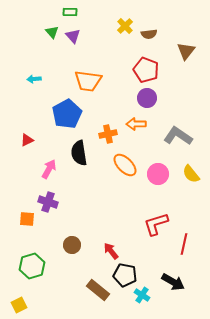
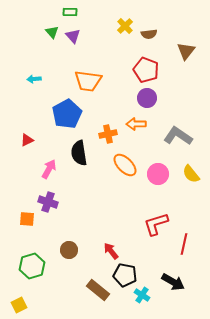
brown circle: moved 3 px left, 5 px down
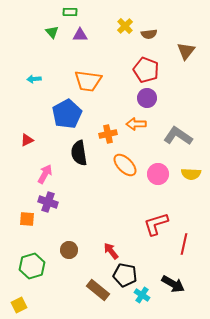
purple triangle: moved 7 px right, 1 px up; rotated 49 degrees counterclockwise
pink arrow: moved 4 px left, 5 px down
yellow semicircle: rotated 48 degrees counterclockwise
black arrow: moved 2 px down
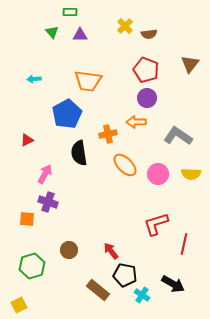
brown triangle: moved 4 px right, 13 px down
orange arrow: moved 2 px up
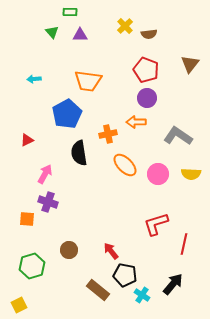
black arrow: rotated 80 degrees counterclockwise
